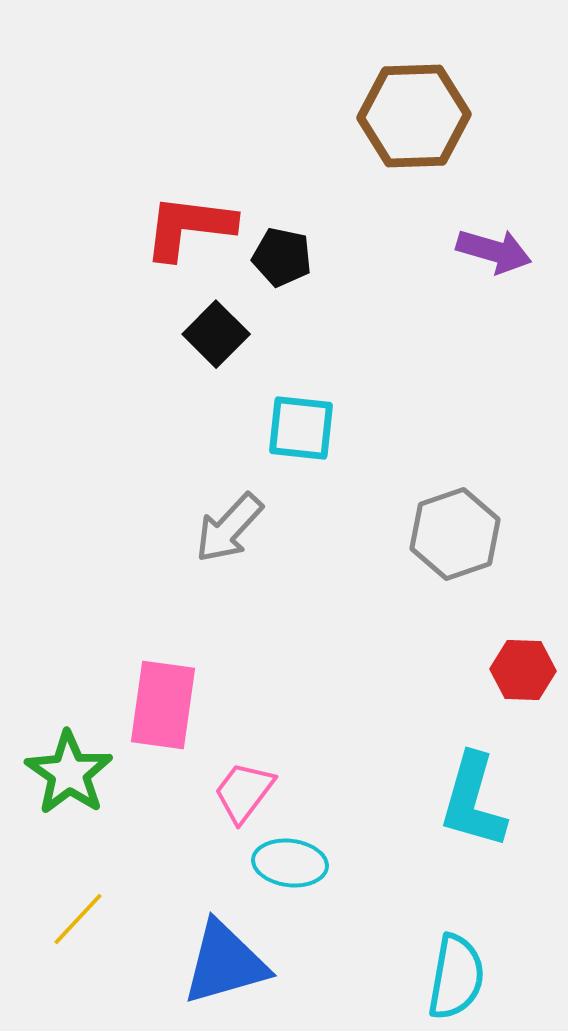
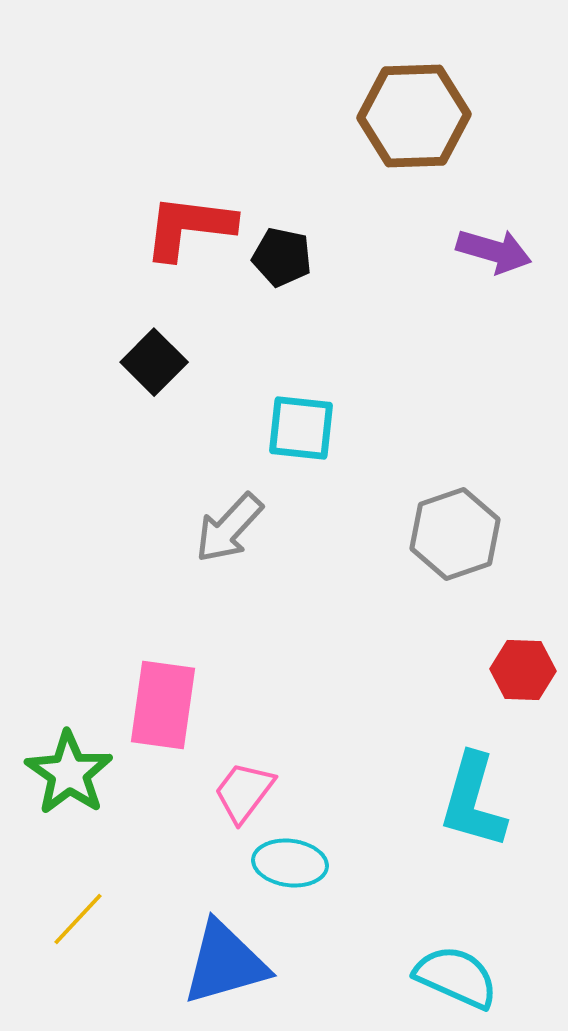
black square: moved 62 px left, 28 px down
cyan semicircle: rotated 76 degrees counterclockwise
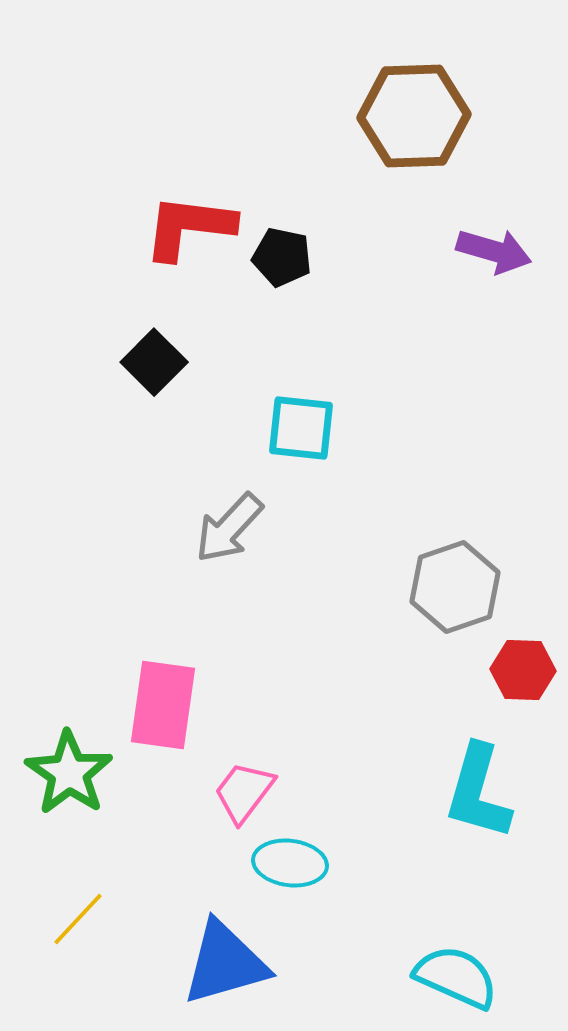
gray hexagon: moved 53 px down
cyan L-shape: moved 5 px right, 9 px up
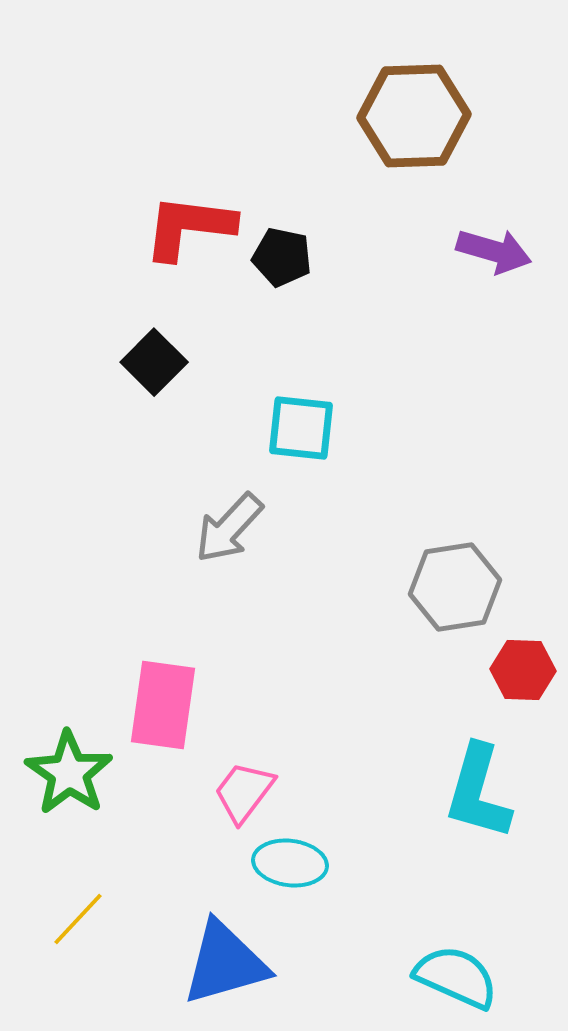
gray hexagon: rotated 10 degrees clockwise
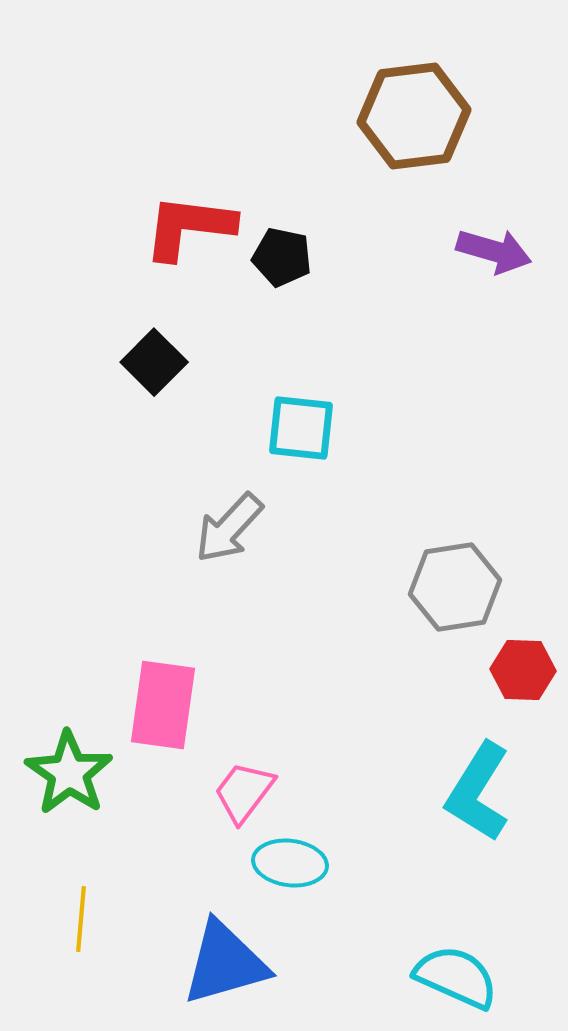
brown hexagon: rotated 5 degrees counterclockwise
cyan L-shape: rotated 16 degrees clockwise
yellow line: moved 3 px right; rotated 38 degrees counterclockwise
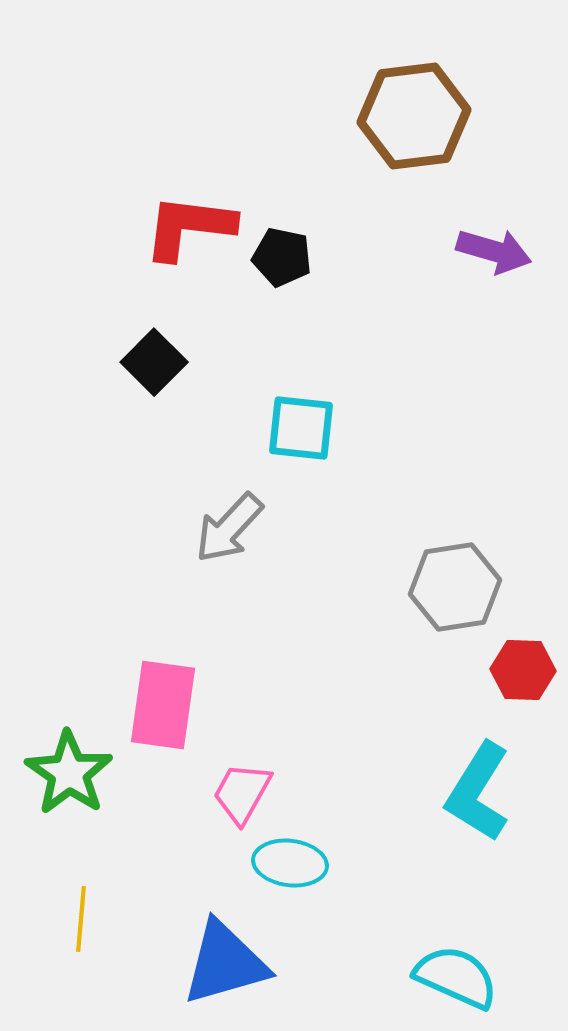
pink trapezoid: moved 2 px left, 1 px down; rotated 8 degrees counterclockwise
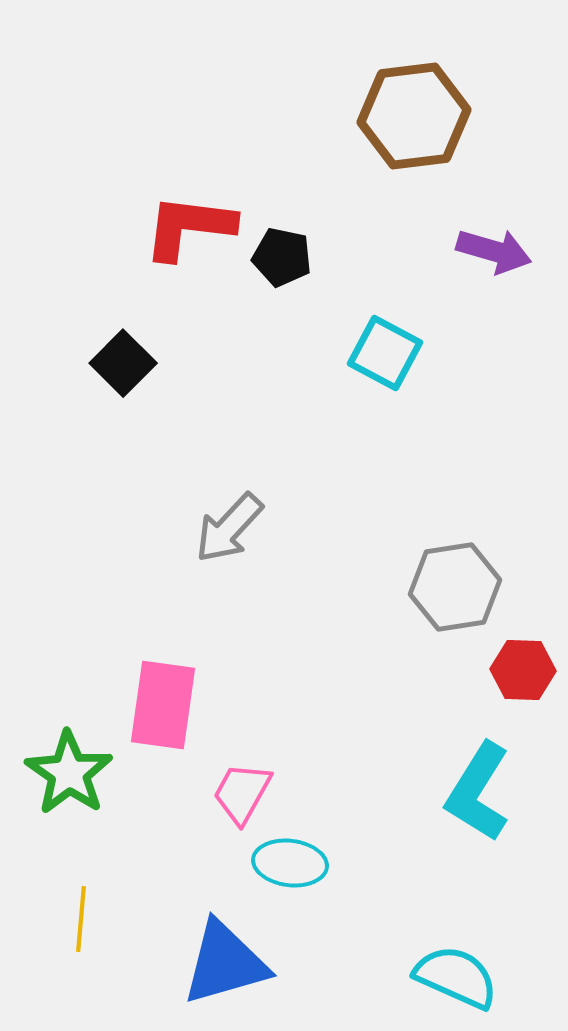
black square: moved 31 px left, 1 px down
cyan square: moved 84 px right, 75 px up; rotated 22 degrees clockwise
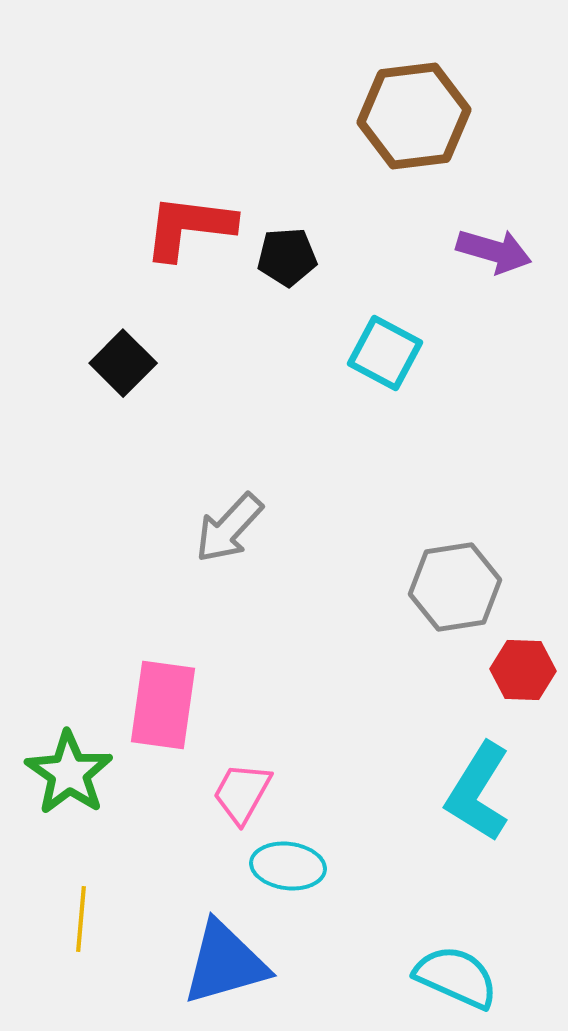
black pentagon: moved 5 px right; rotated 16 degrees counterclockwise
cyan ellipse: moved 2 px left, 3 px down
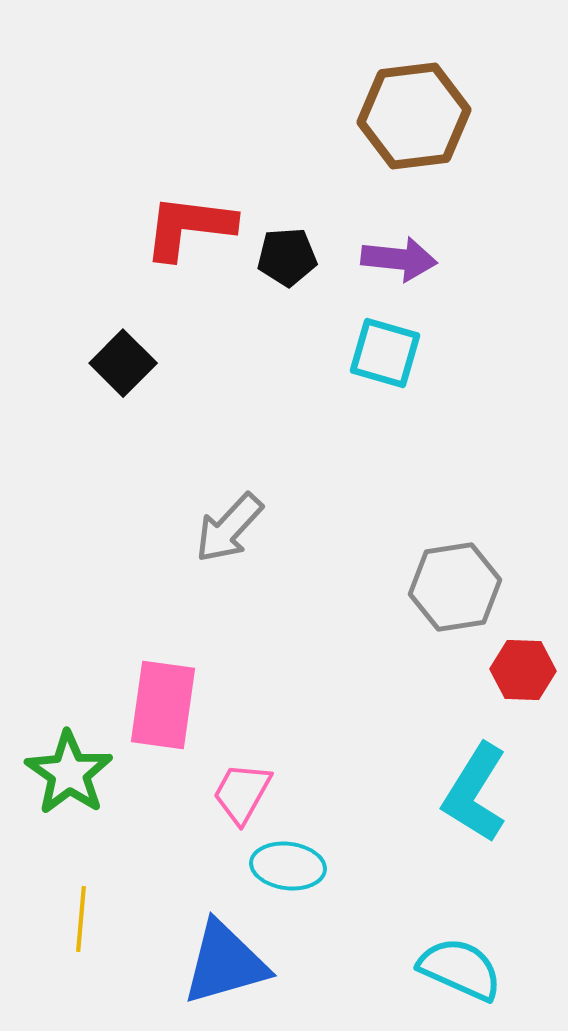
purple arrow: moved 95 px left, 8 px down; rotated 10 degrees counterclockwise
cyan square: rotated 12 degrees counterclockwise
cyan L-shape: moved 3 px left, 1 px down
cyan semicircle: moved 4 px right, 8 px up
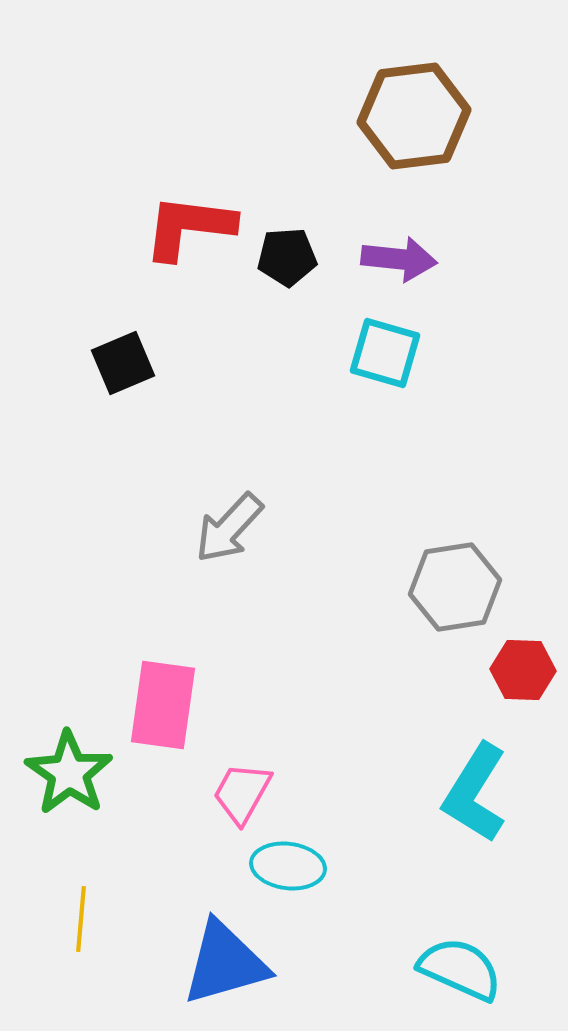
black square: rotated 22 degrees clockwise
